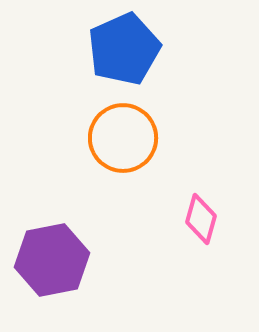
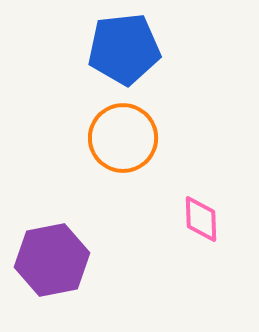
blue pentagon: rotated 18 degrees clockwise
pink diamond: rotated 18 degrees counterclockwise
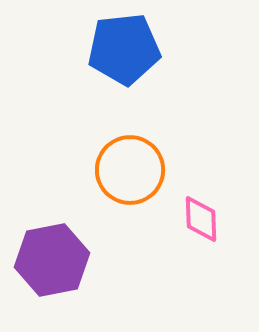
orange circle: moved 7 px right, 32 px down
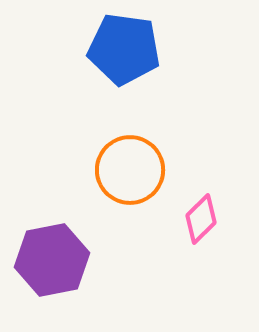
blue pentagon: rotated 14 degrees clockwise
pink diamond: rotated 48 degrees clockwise
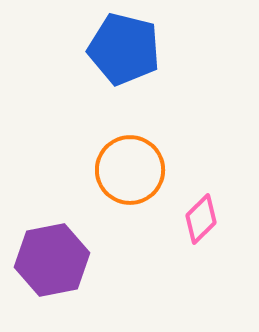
blue pentagon: rotated 6 degrees clockwise
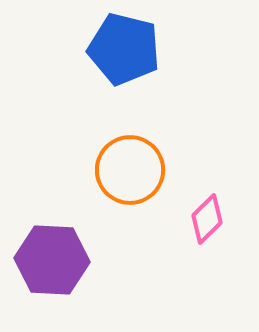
pink diamond: moved 6 px right
purple hexagon: rotated 14 degrees clockwise
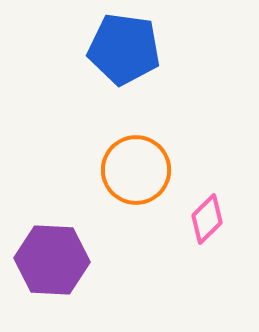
blue pentagon: rotated 6 degrees counterclockwise
orange circle: moved 6 px right
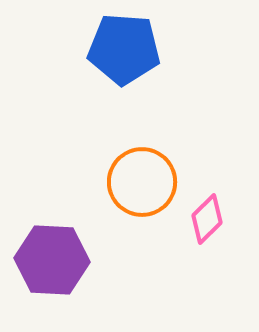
blue pentagon: rotated 4 degrees counterclockwise
orange circle: moved 6 px right, 12 px down
